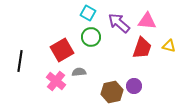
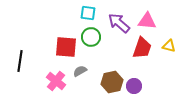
cyan square: rotated 21 degrees counterclockwise
red square: moved 4 px right, 3 px up; rotated 35 degrees clockwise
gray semicircle: moved 1 px right, 1 px up; rotated 24 degrees counterclockwise
brown hexagon: moved 10 px up
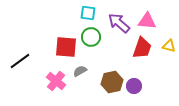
black line: rotated 45 degrees clockwise
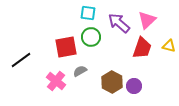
pink triangle: moved 1 px up; rotated 48 degrees counterclockwise
red square: rotated 15 degrees counterclockwise
black line: moved 1 px right, 1 px up
brown hexagon: rotated 20 degrees counterclockwise
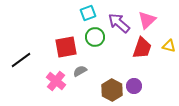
cyan square: rotated 28 degrees counterclockwise
green circle: moved 4 px right
brown hexagon: moved 8 px down
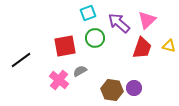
green circle: moved 1 px down
red square: moved 1 px left, 1 px up
pink cross: moved 3 px right, 1 px up
purple circle: moved 2 px down
brown hexagon: rotated 20 degrees counterclockwise
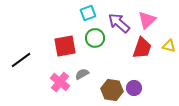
gray semicircle: moved 2 px right, 3 px down
pink cross: moved 1 px right, 2 px down
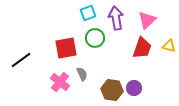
purple arrow: moved 3 px left, 5 px up; rotated 40 degrees clockwise
red square: moved 1 px right, 2 px down
gray semicircle: rotated 96 degrees clockwise
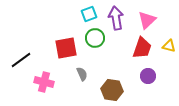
cyan square: moved 1 px right, 1 px down
pink cross: moved 16 px left; rotated 24 degrees counterclockwise
purple circle: moved 14 px right, 12 px up
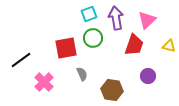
green circle: moved 2 px left
red trapezoid: moved 8 px left, 3 px up
pink cross: rotated 30 degrees clockwise
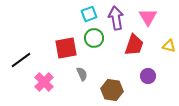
pink triangle: moved 1 px right, 3 px up; rotated 18 degrees counterclockwise
green circle: moved 1 px right
